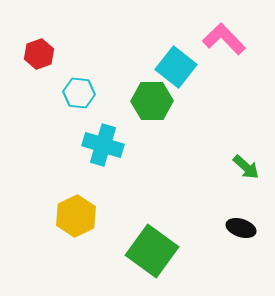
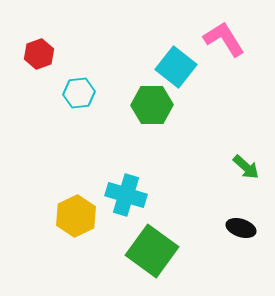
pink L-shape: rotated 12 degrees clockwise
cyan hexagon: rotated 12 degrees counterclockwise
green hexagon: moved 4 px down
cyan cross: moved 23 px right, 50 px down
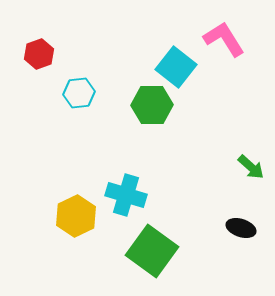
green arrow: moved 5 px right
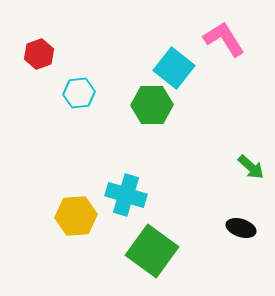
cyan square: moved 2 px left, 1 px down
yellow hexagon: rotated 21 degrees clockwise
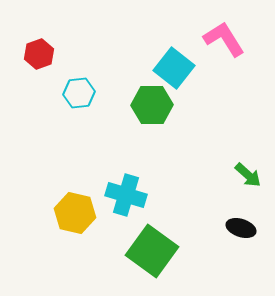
green arrow: moved 3 px left, 8 px down
yellow hexagon: moved 1 px left, 3 px up; rotated 18 degrees clockwise
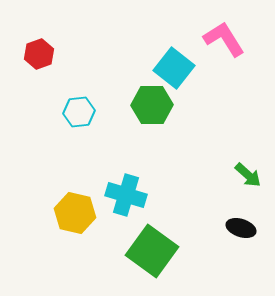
cyan hexagon: moved 19 px down
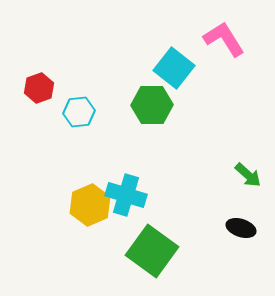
red hexagon: moved 34 px down
yellow hexagon: moved 15 px right, 8 px up; rotated 24 degrees clockwise
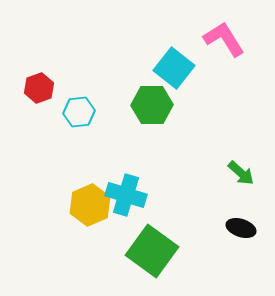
green arrow: moved 7 px left, 2 px up
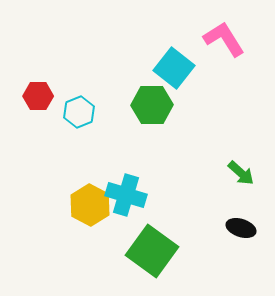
red hexagon: moved 1 px left, 8 px down; rotated 20 degrees clockwise
cyan hexagon: rotated 16 degrees counterclockwise
yellow hexagon: rotated 9 degrees counterclockwise
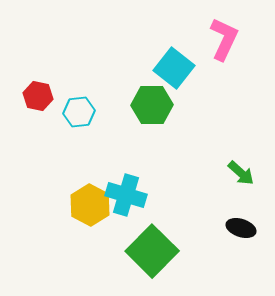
pink L-shape: rotated 57 degrees clockwise
red hexagon: rotated 12 degrees clockwise
cyan hexagon: rotated 16 degrees clockwise
green square: rotated 9 degrees clockwise
